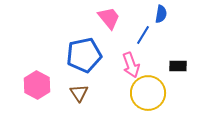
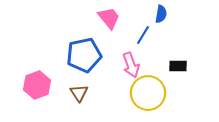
pink hexagon: rotated 12 degrees clockwise
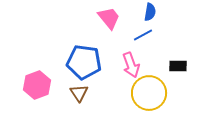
blue semicircle: moved 11 px left, 2 px up
blue line: rotated 30 degrees clockwise
blue pentagon: moved 7 px down; rotated 20 degrees clockwise
yellow circle: moved 1 px right
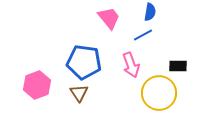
yellow circle: moved 10 px right
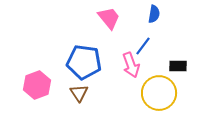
blue semicircle: moved 4 px right, 2 px down
blue line: moved 11 px down; rotated 24 degrees counterclockwise
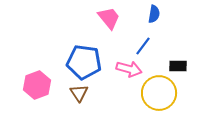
pink arrow: moved 2 px left, 4 px down; rotated 55 degrees counterclockwise
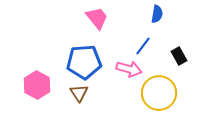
blue semicircle: moved 3 px right
pink trapezoid: moved 12 px left
blue pentagon: rotated 12 degrees counterclockwise
black rectangle: moved 1 px right, 10 px up; rotated 60 degrees clockwise
pink hexagon: rotated 12 degrees counterclockwise
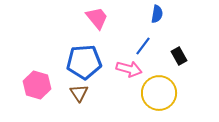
pink hexagon: rotated 12 degrees counterclockwise
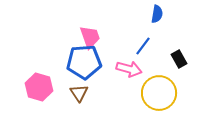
pink trapezoid: moved 7 px left, 19 px down; rotated 20 degrees clockwise
black rectangle: moved 3 px down
pink hexagon: moved 2 px right, 2 px down
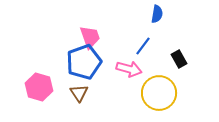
blue pentagon: rotated 16 degrees counterclockwise
